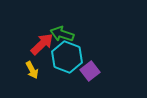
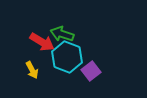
red arrow: moved 2 px up; rotated 75 degrees clockwise
purple square: moved 1 px right
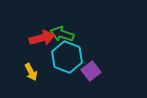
red arrow: moved 4 px up; rotated 45 degrees counterclockwise
yellow arrow: moved 1 px left, 2 px down
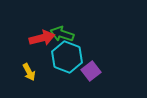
yellow arrow: moved 2 px left
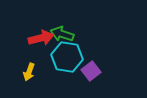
red arrow: moved 1 px left
cyan hexagon: rotated 12 degrees counterclockwise
yellow arrow: rotated 48 degrees clockwise
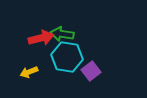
green arrow: rotated 10 degrees counterclockwise
yellow arrow: rotated 48 degrees clockwise
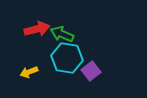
green arrow: rotated 15 degrees clockwise
red arrow: moved 4 px left, 9 px up
cyan hexagon: moved 1 px down
